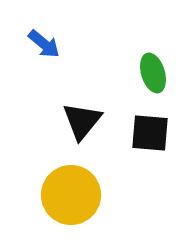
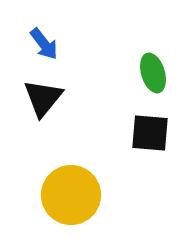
blue arrow: rotated 12 degrees clockwise
black triangle: moved 39 px left, 23 px up
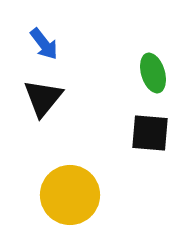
yellow circle: moved 1 px left
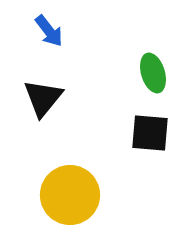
blue arrow: moved 5 px right, 13 px up
